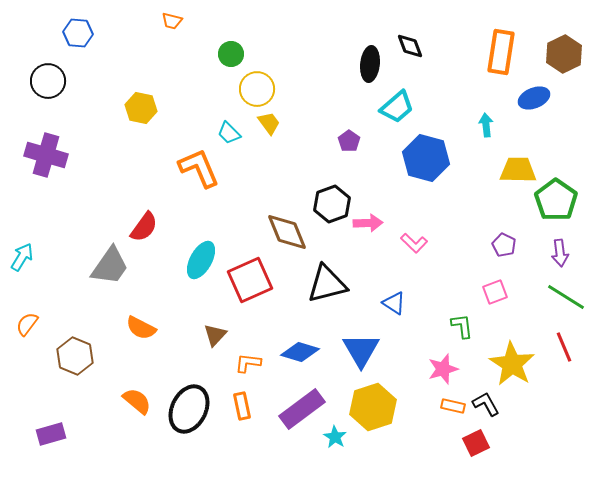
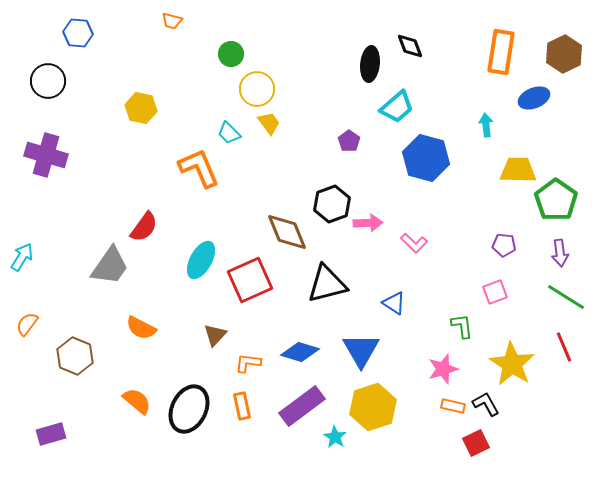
purple pentagon at (504, 245): rotated 20 degrees counterclockwise
purple rectangle at (302, 409): moved 3 px up
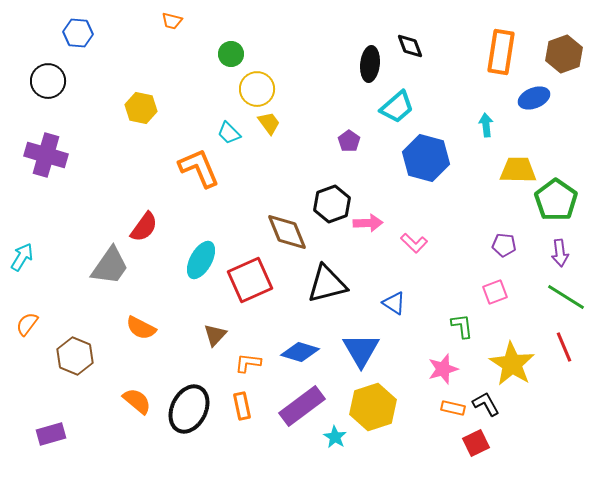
brown hexagon at (564, 54): rotated 6 degrees clockwise
orange rectangle at (453, 406): moved 2 px down
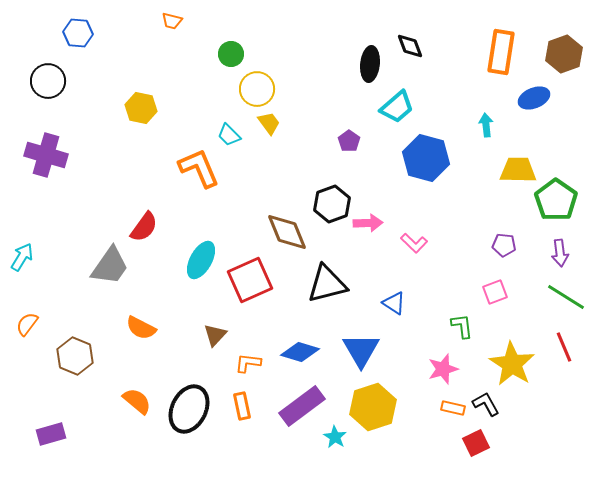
cyan trapezoid at (229, 133): moved 2 px down
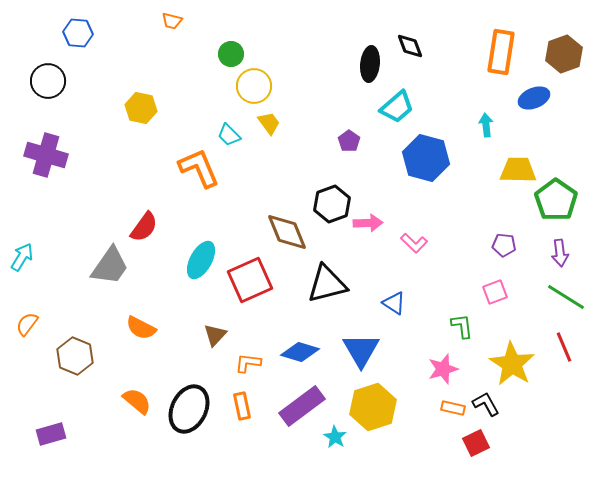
yellow circle at (257, 89): moved 3 px left, 3 px up
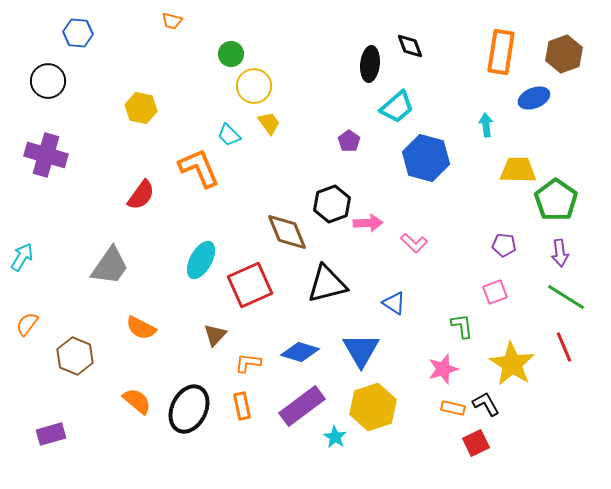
red semicircle at (144, 227): moved 3 px left, 32 px up
red square at (250, 280): moved 5 px down
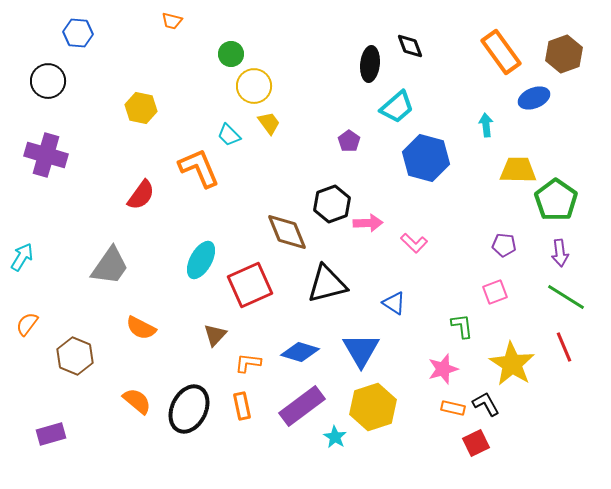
orange rectangle at (501, 52): rotated 45 degrees counterclockwise
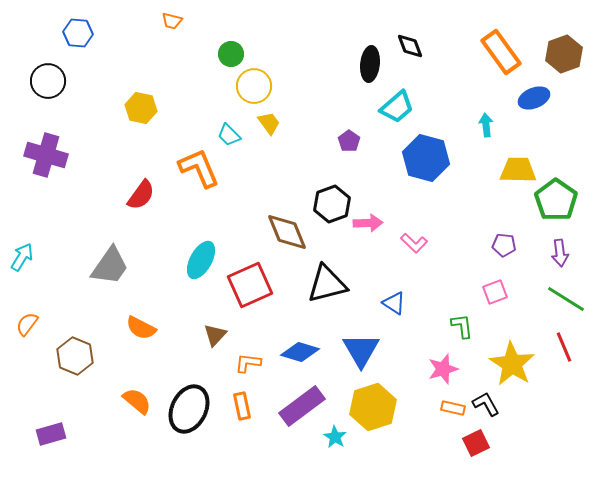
green line at (566, 297): moved 2 px down
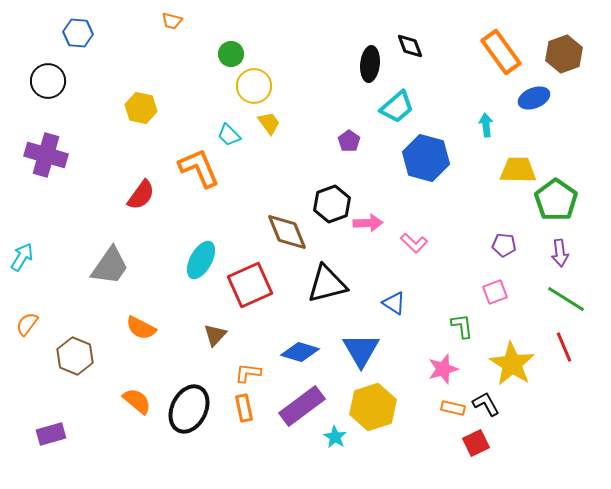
orange L-shape at (248, 363): moved 10 px down
orange rectangle at (242, 406): moved 2 px right, 2 px down
